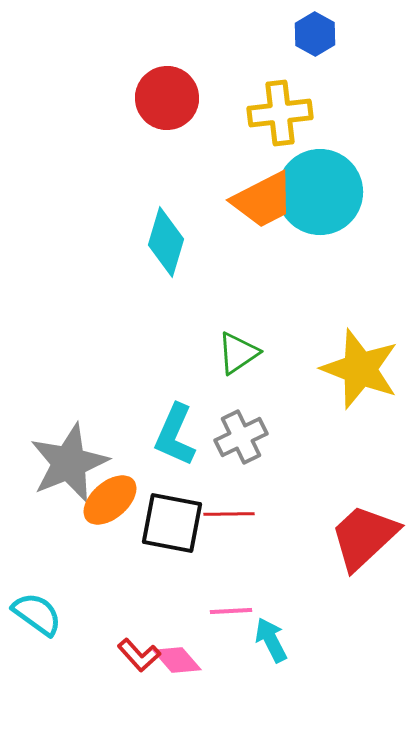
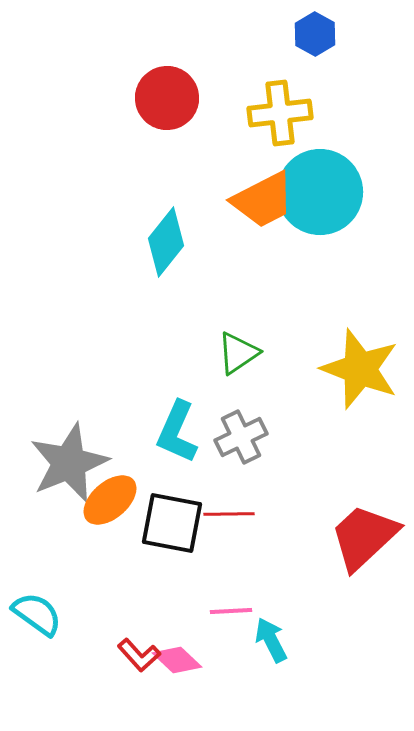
cyan diamond: rotated 22 degrees clockwise
cyan L-shape: moved 2 px right, 3 px up
pink diamond: rotated 6 degrees counterclockwise
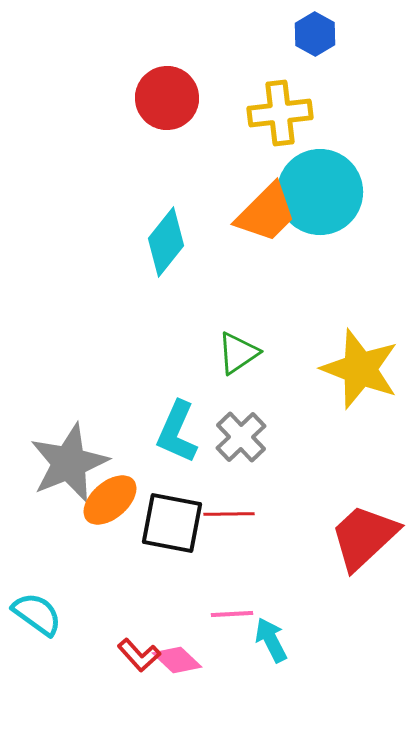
orange trapezoid: moved 3 px right, 13 px down; rotated 18 degrees counterclockwise
gray cross: rotated 18 degrees counterclockwise
pink line: moved 1 px right, 3 px down
